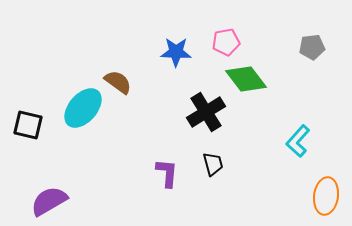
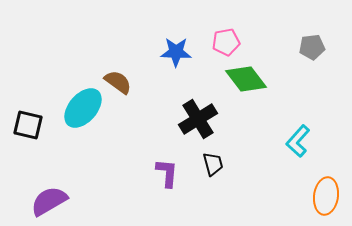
black cross: moved 8 px left, 7 px down
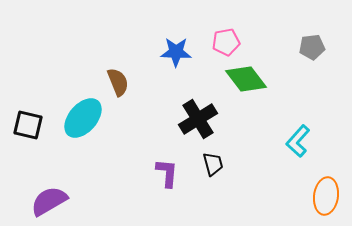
brown semicircle: rotated 32 degrees clockwise
cyan ellipse: moved 10 px down
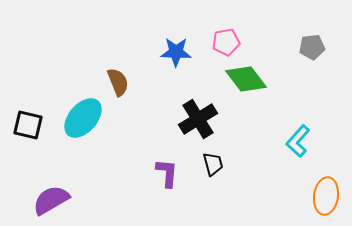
purple semicircle: moved 2 px right, 1 px up
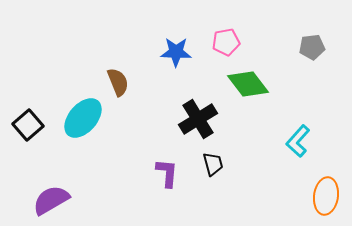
green diamond: moved 2 px right, 5 px down
black square: rotated 36 degrees clockwise
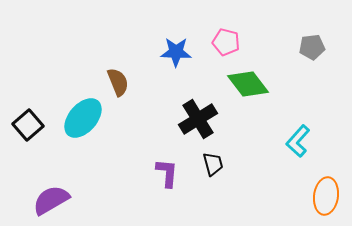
pink pentagon: rotated 24 degrees clockwise
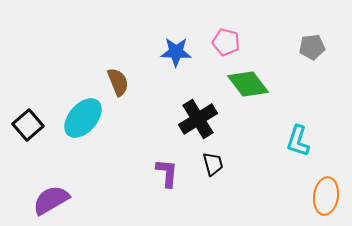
cyan L-shape: rotated 24 degrees counterclockwise
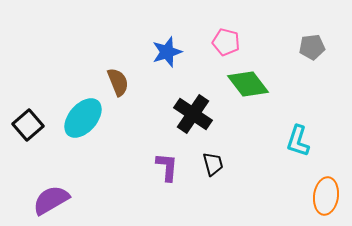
blue star: moved 9 px left; rotated 20 degrees counterclockwise
black cross: moved 5 px left, 5 px up; rotated 24 degrees counterclockwise
purple L-shape: moved 6 px up
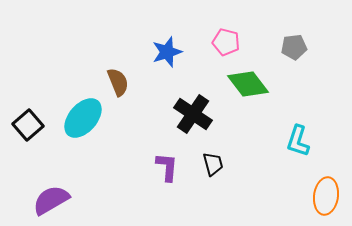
gray pentagon: moved 18 px left
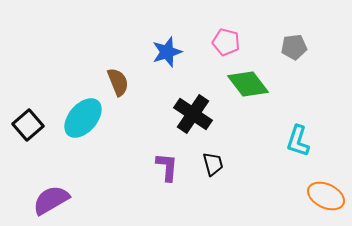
orange ellipse: rotated 72 degrees counterclockwise
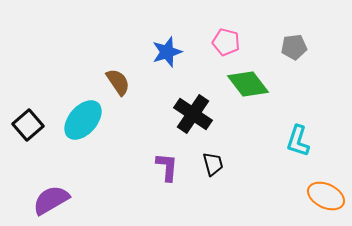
brown semicircle: rotated 12 degrees counterclockwise
cyan ellipse: moved 2 px down
